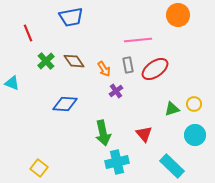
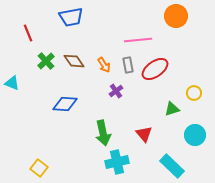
orange circle: moved 2 px left, 1 px down
orange arrow: moved 4 px up
yellow circle: moved 11 px up
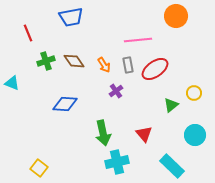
green cross: rotated 24 degrees clockwise
green triangle: moved 1 px left, 4 px up; rotated 21 degrees counterclockwise
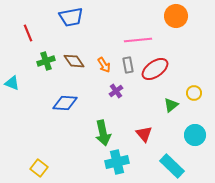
blue diamond: moved 1 px up
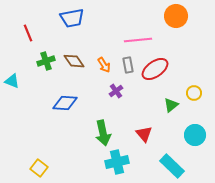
blue trapezoid: moved 1 px right, 1 px down
cyan triangle: moved 2 px up
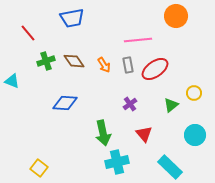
red line: rotated 18 degrees counterclockwise
purple cross: moved 14 px right, 13 px down
cyan rectangle: moved 2 px left, 1 px down
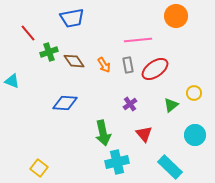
green cross: moved 3 px right, 9 px up
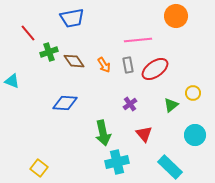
yellow circle: moved 1 px left
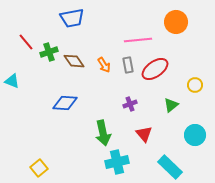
orange circle: moved 6 px down
red line: moved 2 px left, 9 px down
yellow circle: moved 2 px right, 8 px up
purple cross: rotated 16 degrees clockwise
yellow square: rotated 12 degrees clockwise
